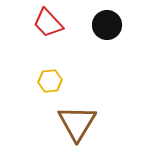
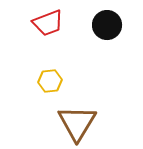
red trapezoid: rotated 68 degrees counterclockwise
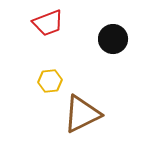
black circle: moved 6 px right, 14 px down
brown triangle: moved 5 px right, 9 px up; rotated 33 degrees clockwise
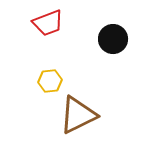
brown triangle: moved 4 px left, 1 px down
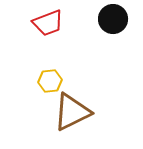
black circle: moved 20 px up
brown triangle: moved 6 px left, 3 px up
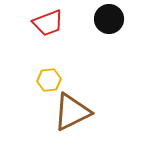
black circle: moved 4 px left
yellow hexagon: moved 1 px left, 1 px up
